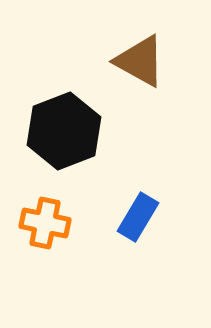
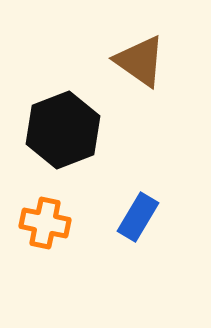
brown triangle: rotated 6 degrees clockwise
black hexagon: moved 1 px left, 1 px up
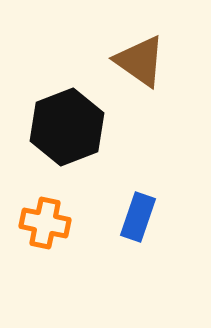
black hexagon: moved 4 px right, 3 px up
blue rectangle: rotated 12 degrees counterclockwise
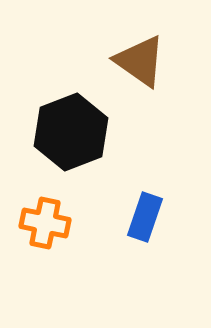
black hexagon: moved 4 px right, 5 px down
blue rectangle: moved 7 px right
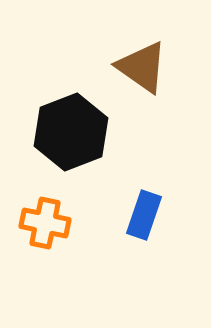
brown triangle: moved 2 px right, 6 px down
blue rectangle: moved 1 px left, 2 px up
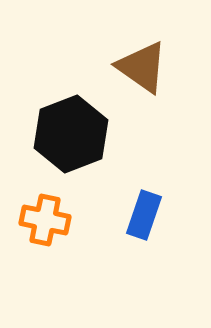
black hexagon: moved 2 px down
orange cross: moved 3 px up
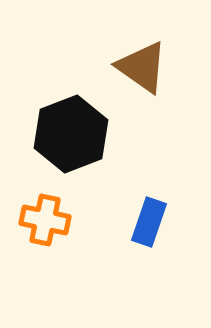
blue rectangle: moved 5 px right, 7 px down
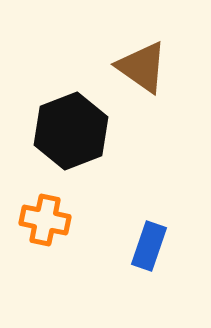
black hexagon: moved 3 px up
blue rectangle: moved 24 px down
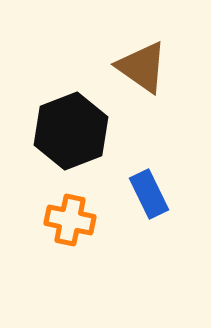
orange cross: moved 25 px right
blue rectangle: moved 52 px up; rotated 45 degrees counterclockwise
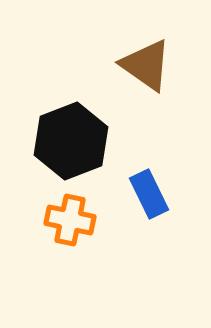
brown triangle: moved 4 px right, 2 px up
black hexagon: moved 10 px down
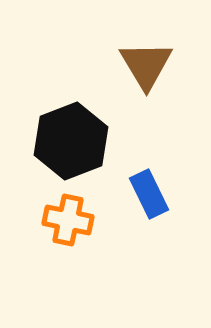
brown triangle: rotated 24 degrees clockwise
orange cross: moved 2 px left
